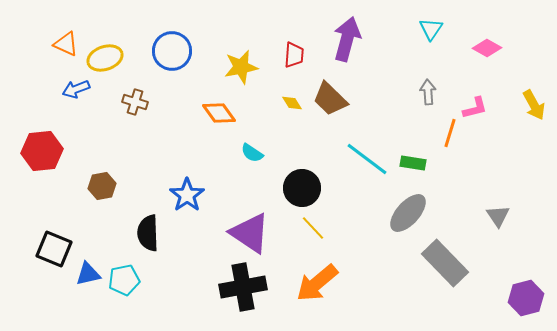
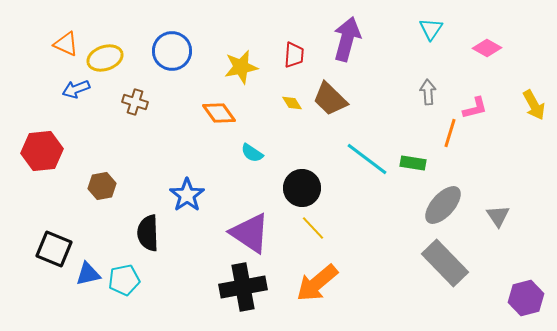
gray ellipse: moved 35 px right, 8 px up
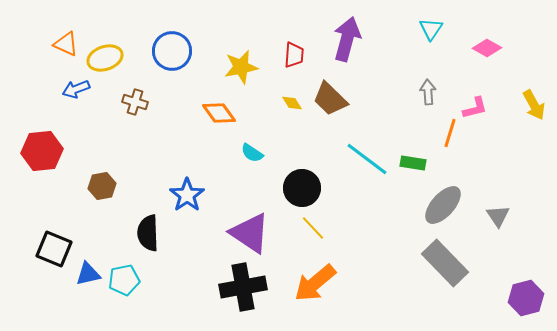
orange arrow: moved 2 px left
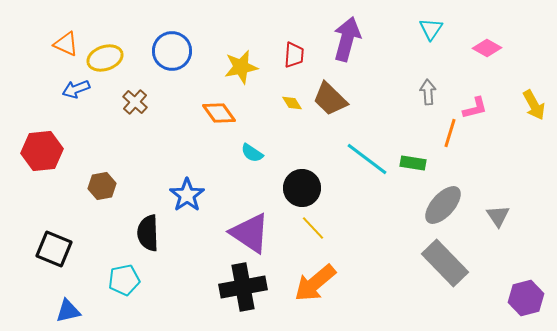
brown cross: rotated 25 degrees clockwise
blue triangle: moved 20 px left, 37 px down
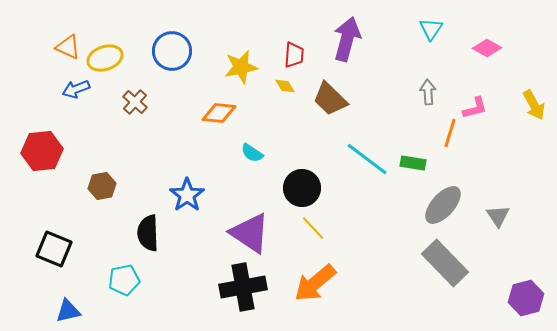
orange triangle: moved 2 px right, 3 px down
yellow diamond: moved 7 px left, 17 px up
orange diamond: rotated 48 degrees counterclockwise
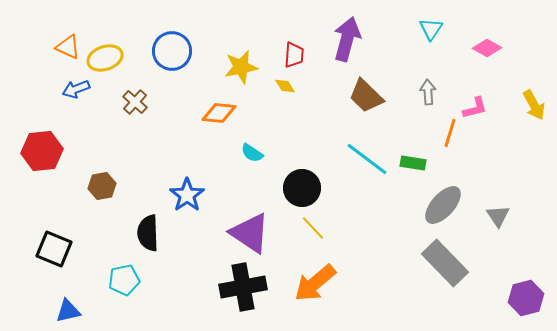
brown trapezoid: moved 36 px right, 3 px up
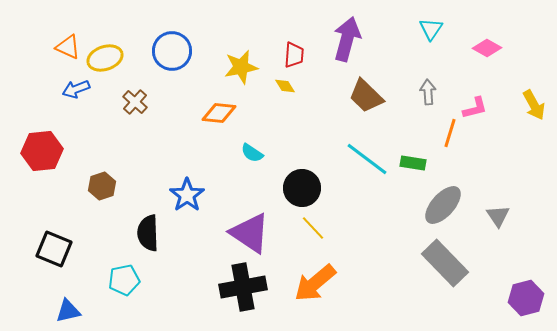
brown hexagon: rotated 8 degrees counterclockwise
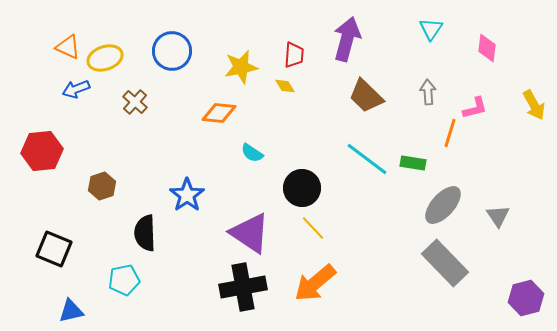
pink diamond: rotated 68 degrees clockwise
black semicircle: moved 3 px left
blue triangle: moved 3 px right
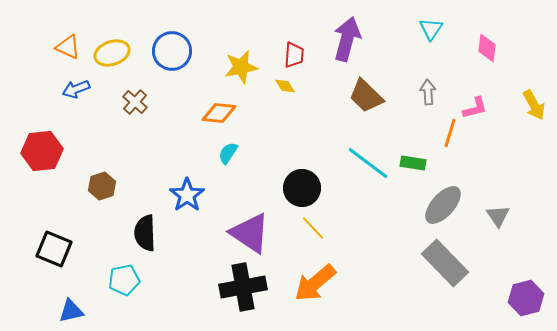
yellow ellipse: moved 7 px right, 5 px up
cyan semicircle: moved 24 px left; rotated 90 degrees clockwise
cyan line: moved 1 px right, 4 px down
